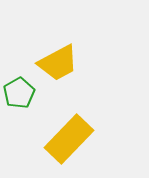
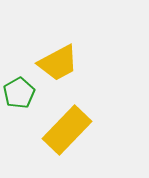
yellow rectangle: moved 2 px left, 9 px up
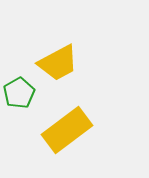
yellow rectangle: rotated 9 degrees clockwise
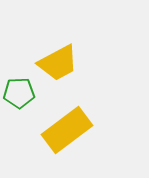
green pentagon: rotated 28 degrees clockwise
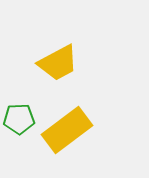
green pentagon: moved 26 px down
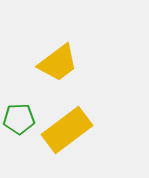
yellow trapezoid: rotated 9 degrees counterclockwise
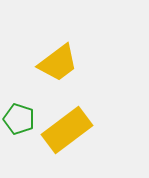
green pentagon: rotated 20 degrees clockwise
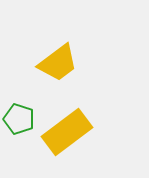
yellow rectangle: moved 2 px down
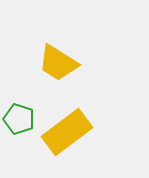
yellow trapezoid: rotated 69 degrees clockwise
